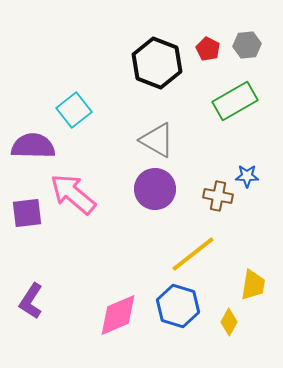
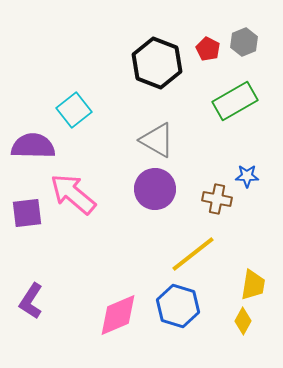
gray hexagon: moved 3 px left, 3 px up; rotated 16 degrees counterclockwise
brown cross: moved 1 px left, 3 px down
yellow diamond: moved 14 px right, 1 px up
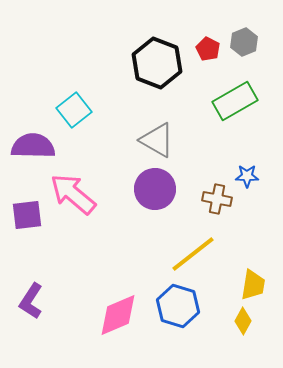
purple square: moved 2 px down
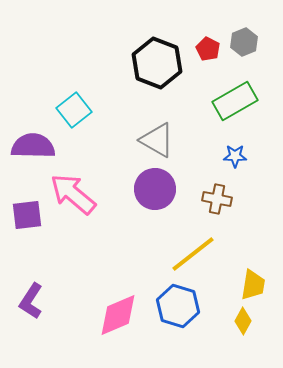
blue star: moved 12 px left, 20 px up
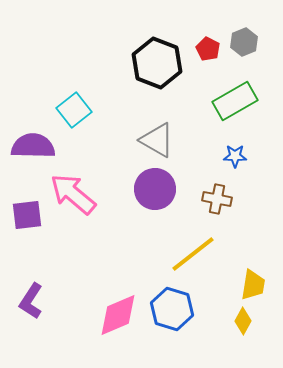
blue hexagon: moved 6 px left, 3 px down
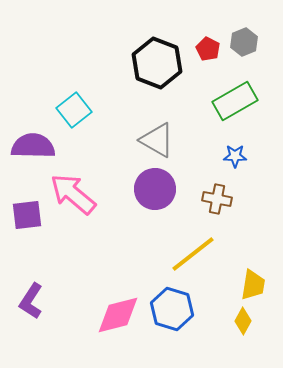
pink diamond: rotated 9 degrees clockwise
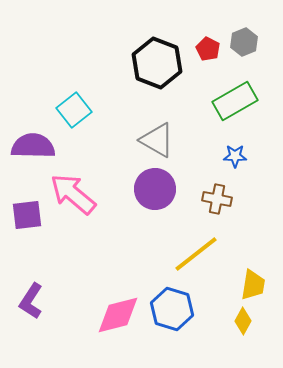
yellow line: moved 3 px right
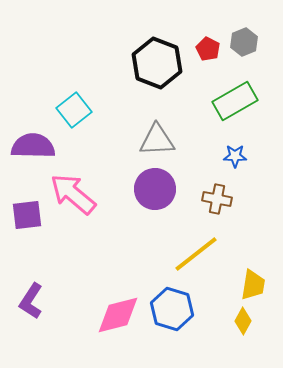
gray triangle: rotated 33 degrees counterclockwise
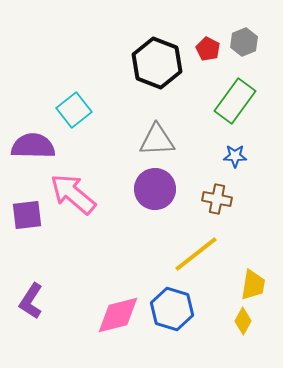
green rectangle: rotated 24 degrees counterclockwise
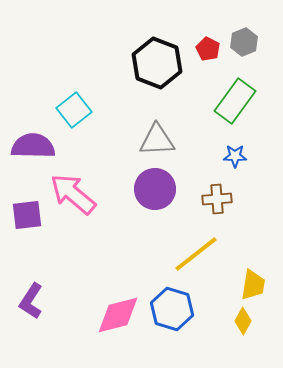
brown cross: rotated 16 degrees counterclockwise
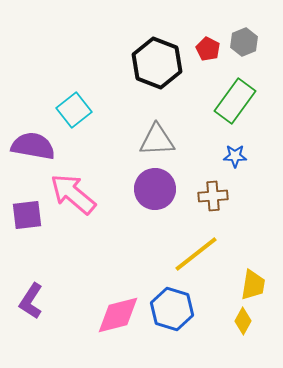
purple semicircle: rotated 9 degrees clockwise
brown cross: moved 4 px left, 3 px up
